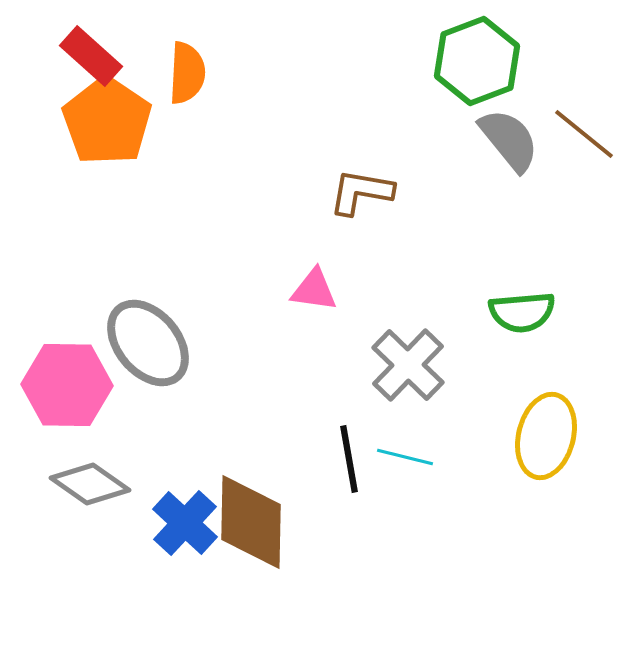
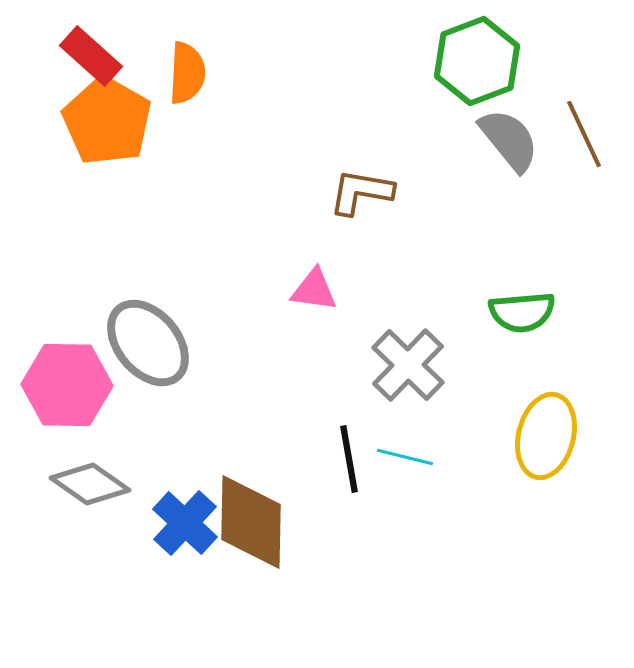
orange pentagon: rotated 4 degrees counterclockwise
brown line: rotated 26 degrees clockwise
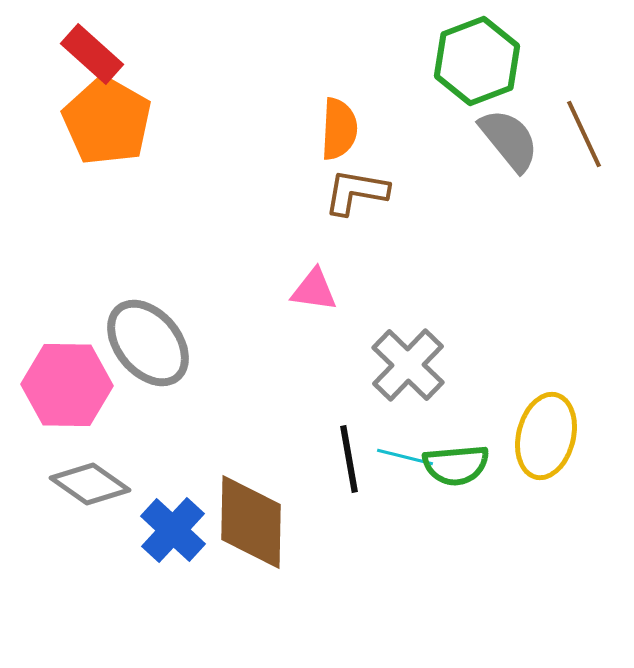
red rectangle: moved 1 px right, 2 px up
orange semicircle: moved 152 px right, 56 px down
brown L-shape: moved 5 px left
green semicircle: moved 66 px left, 153 px down
blue cross: moved 12 px left, 7 px down
